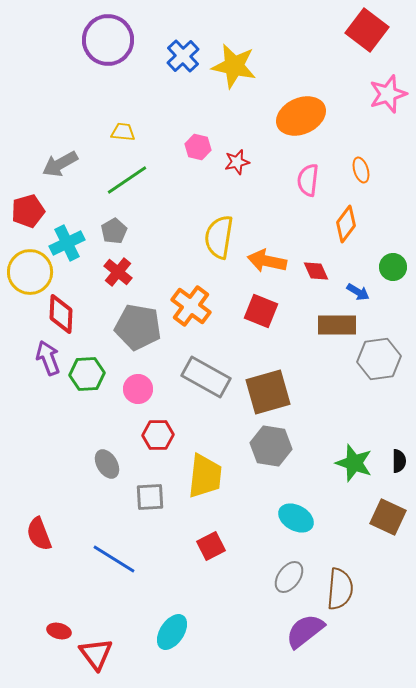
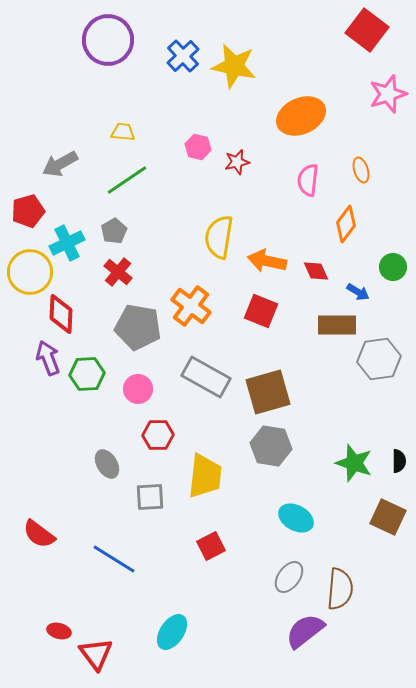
red semicircle at (39, 534): rotated 32 degrees counterclockwise
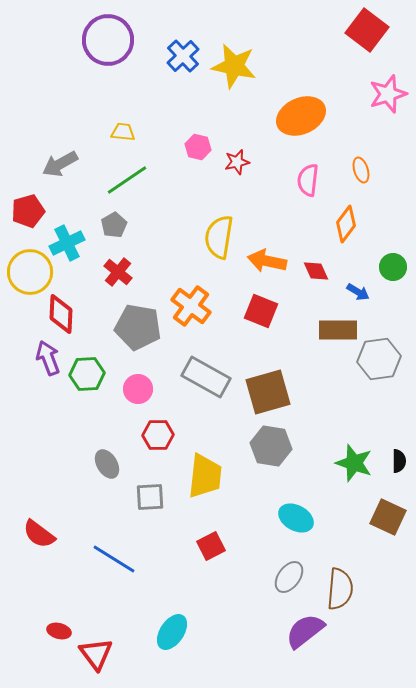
gray pentagon at (114, 231): moved 6 px up
brown rectangle at (337, 325): moved 1 px right, 5 px down
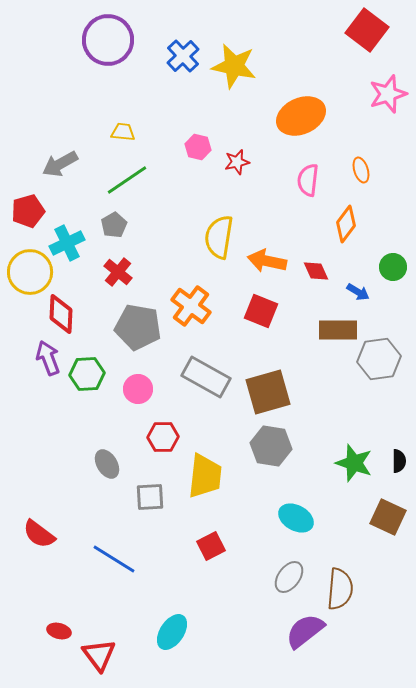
red hexagon at (158, 435): moved 5 px right, 2 px down
red triangle at (96, 654): moved 3 px right, 1 px down
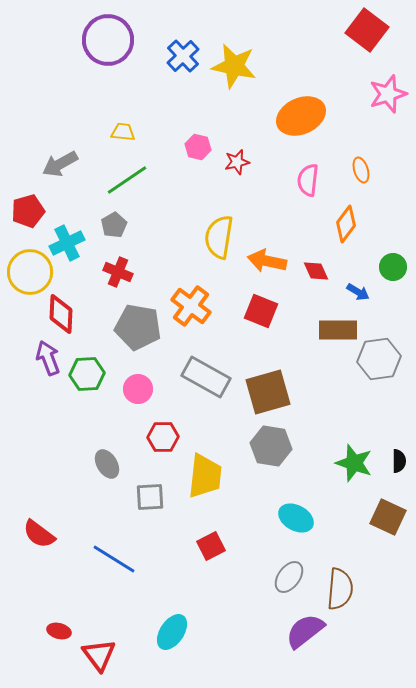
red cross at (118, 272): rotated 16 degrees counterclockwise
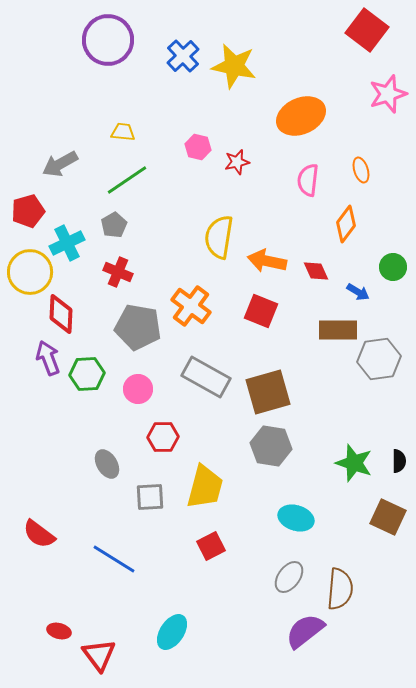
yellow trapezoid at (205, 476): moved 11 px down; rotated 9 degrees clockwise
cyan ellipse at (296, 518): rotated 12 degrees counterclockwise
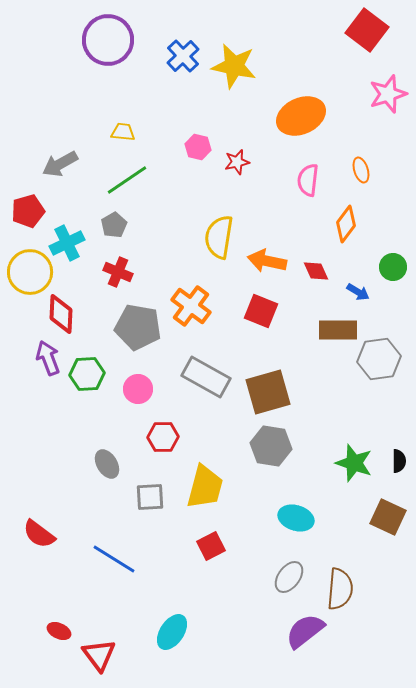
red ellipse at (59, 631): rotated 10 degrees clockwise
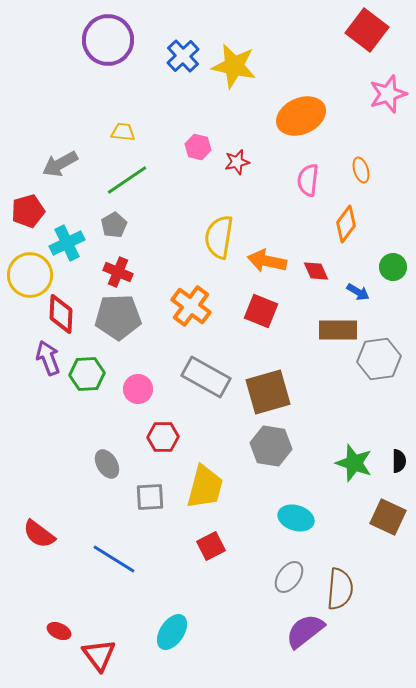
yellow circle at (30, 272): moved 3 px down
gray pentagon at (138, 327): moved 20 px left, 10 px up; rotated 12 degrees counterclockwise
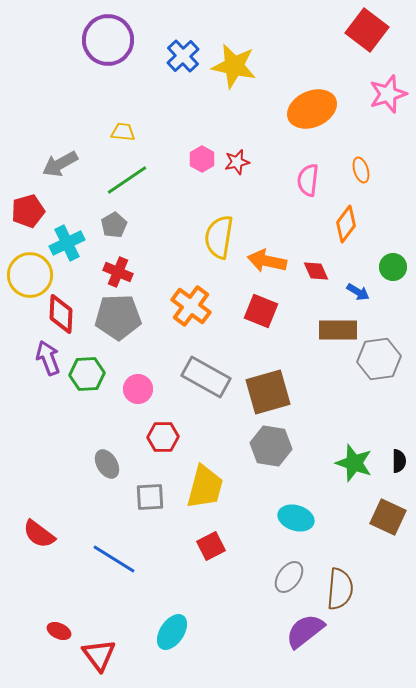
orange ellipse at (301, 116): moved 11 px right, 7 px up
pink hexagon at (198, 147): moved 4 px right, 12 px down; rotated 15 degrees clockwise
